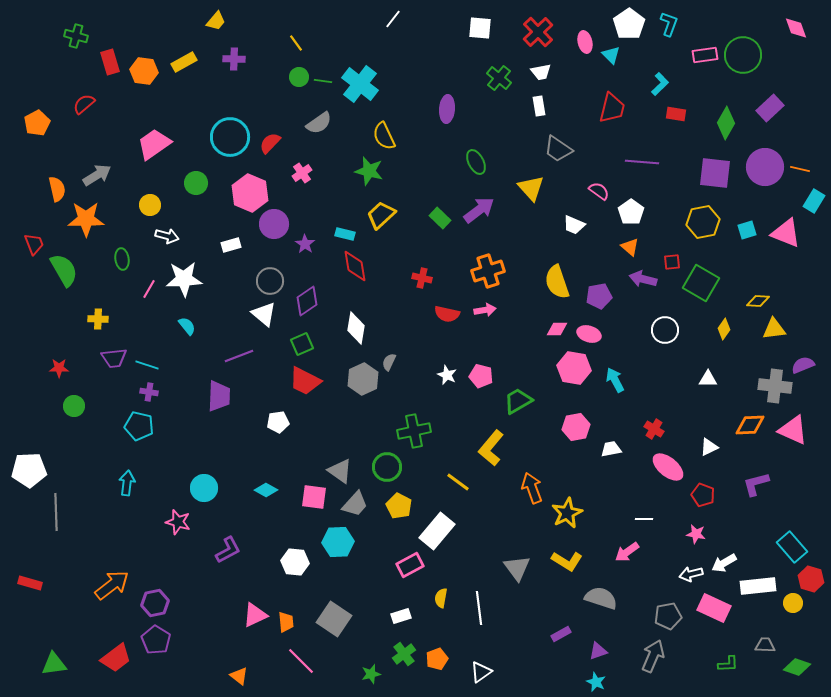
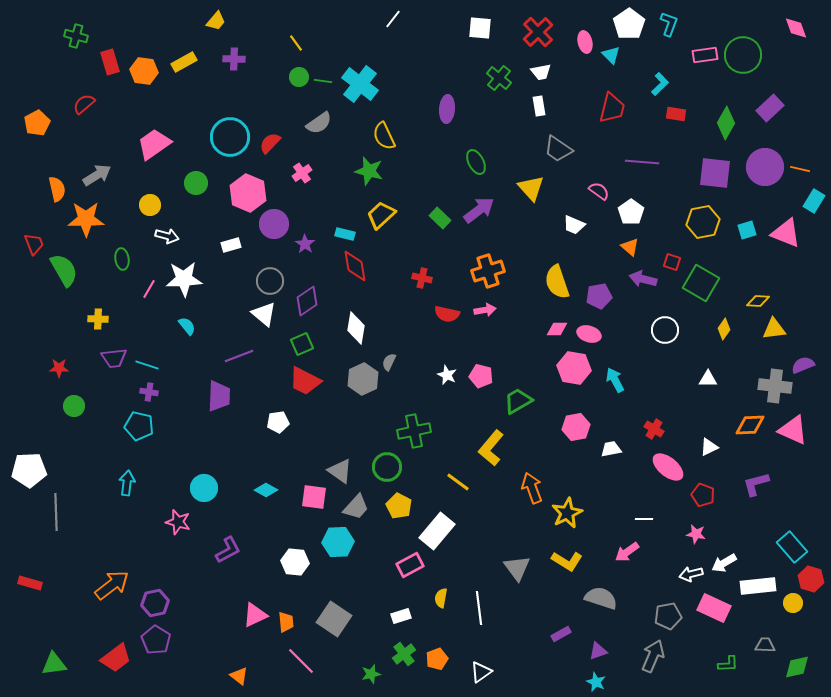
pink hexagon at (250, 193): moved 2 px left
red square at (672, 262): rotated 24 degrees clockwise
gray trapezoid at (355, 504): moved 1 px right, 3 px down
green diamond at (797, 667): rotated 32 degrees counterclockwise
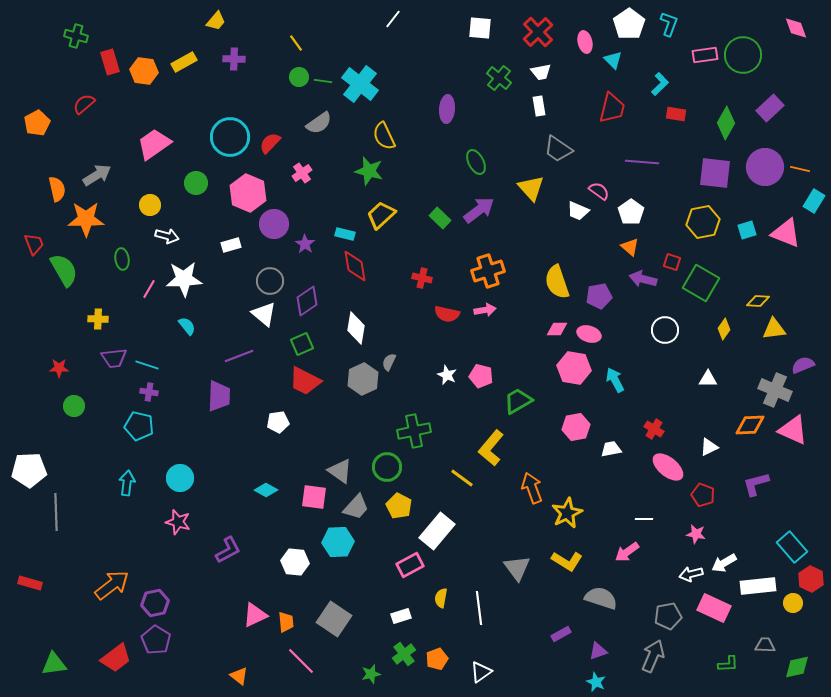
cyan triangle at (611, 55): moved 2 px right, 5 px down
white trapezoid at (574, 225): moved 4 px right, 14 px up
gray cross at (775, 386): moved 4 px down; rotated 16 degrees clockwise
yellow line at (458, 482): moved 4 px right, 4 px up
cyan circle at (204, 488): moved 24 px left, 10 px up
red hexagon at (811, 579): rotated 10 degrees clockwise
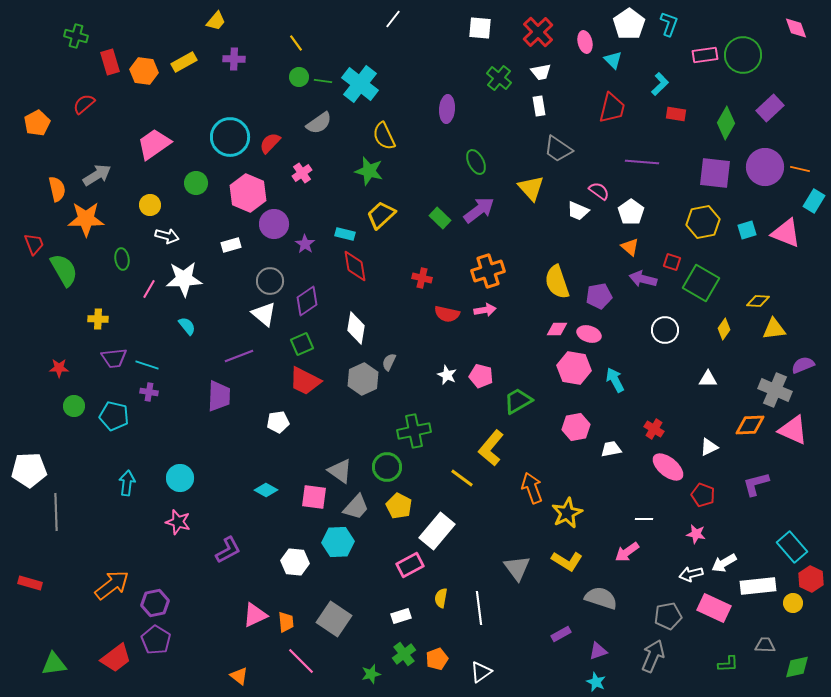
cyan pentagon at (139, 426): moved 25 px left, 10 px up
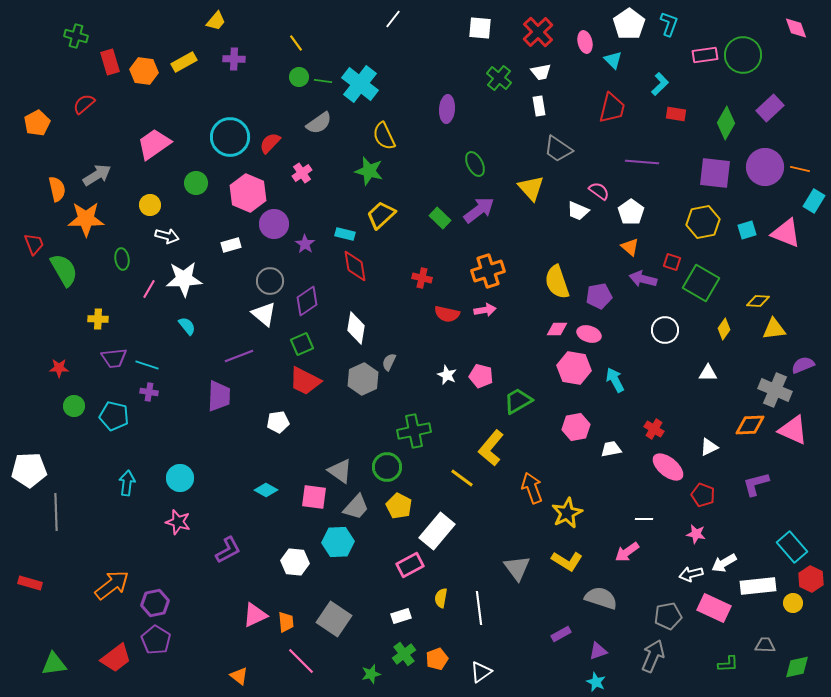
green ellipse at (476, 162): moved 1 px left, 2 px down
white triangle at (708, 379): moved 6 px up
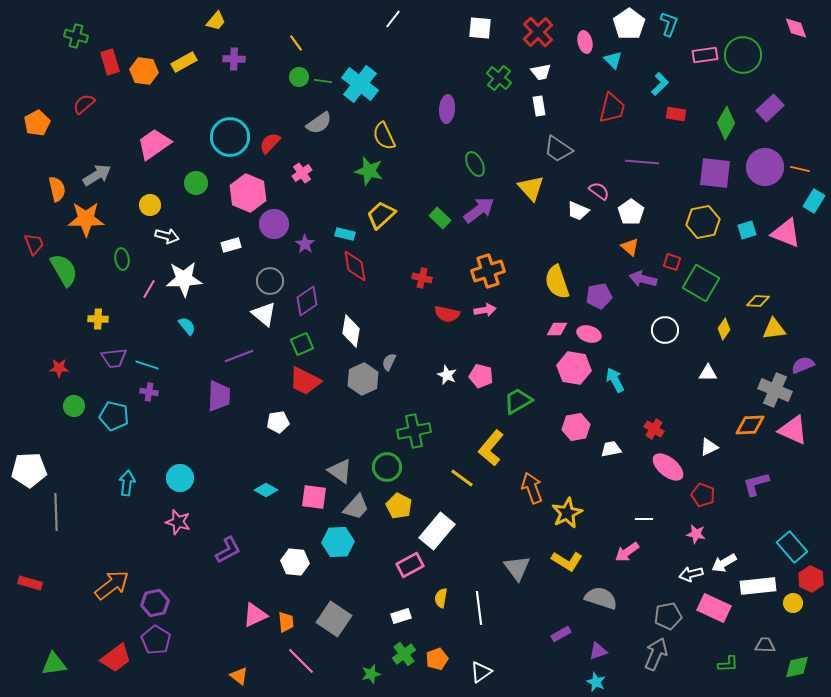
white diamond at (356, 328): moved 5 px left, 3 px down
gray arrow at (653, 656): moved 3 px right, 2 px up
